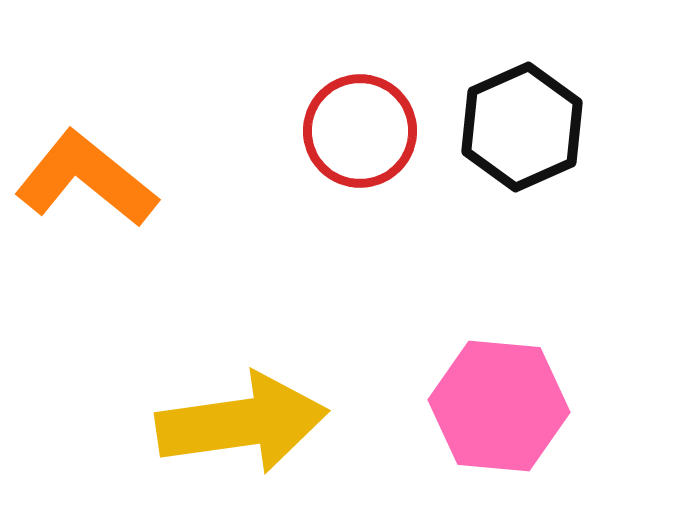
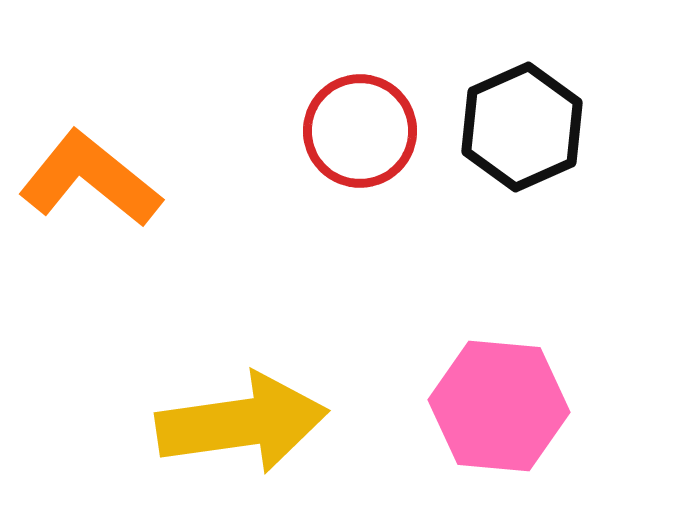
orange L-shape: moved 4 px right
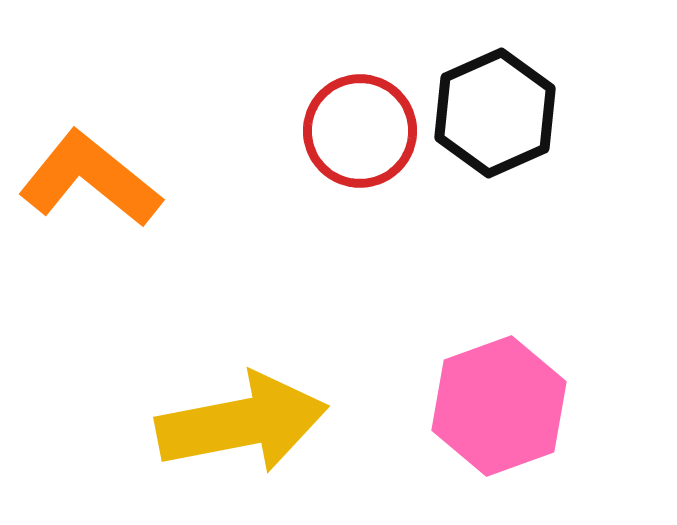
black hexagon: moved 27 px left, 14 px up
pink hexagon: rotated 25 degrees counterclockwise
yellow arrow: rotated 3 degrees counterclockwise
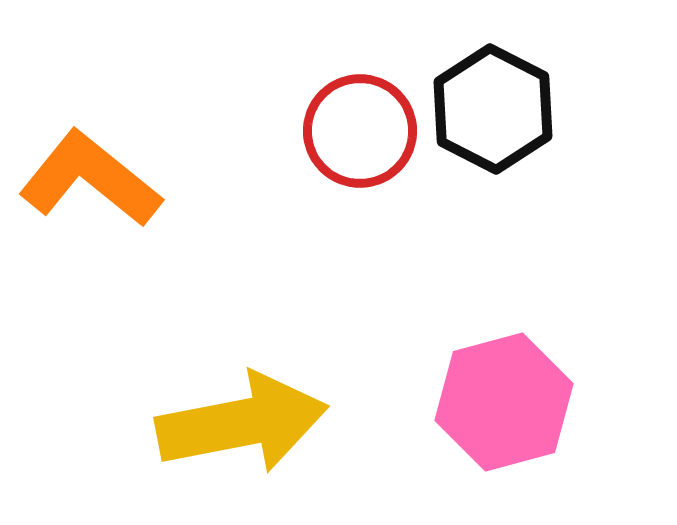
black hexagon: moved 2 px left, 4 px up; rotated 9 degrees counterclockwise
pink hexagon: moved 5 px right, 4 px up; rotated 5 degrees clockwise
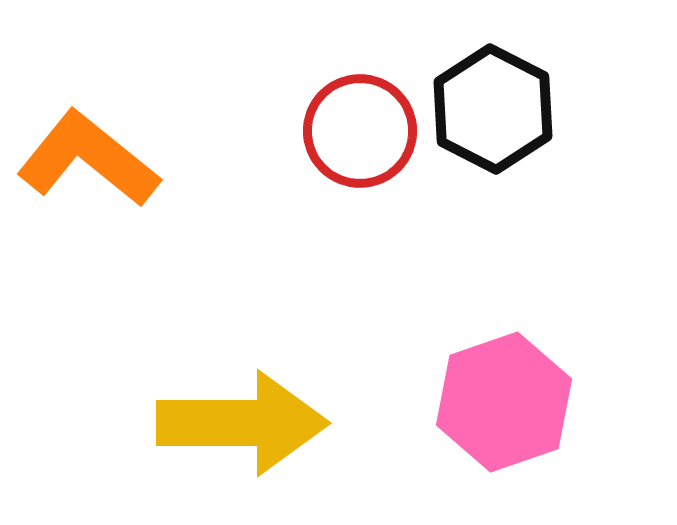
orange L-shape: moved 2 px left, 20 px up
pink hexagon: rotated 4 degrees counterclockwise
yellow arrow: rotated 11 degrees clockwise
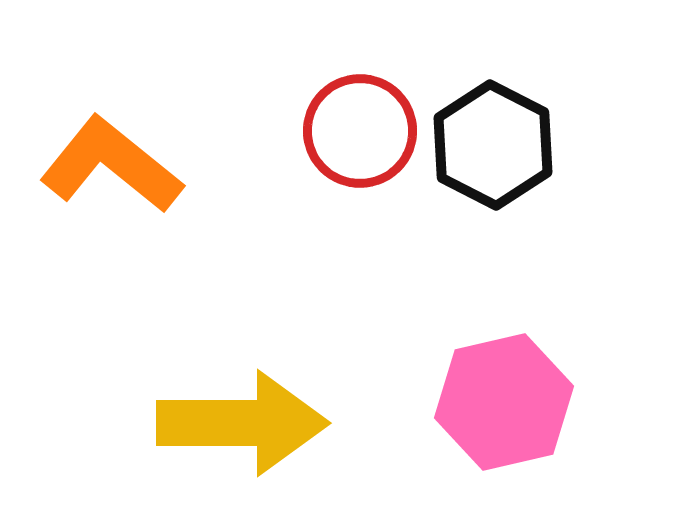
black hexagon: moved 36 px down
orange L-shape: moved 23 px right, 6 px down
pink hexagon: rotated 6 degrees clockwise
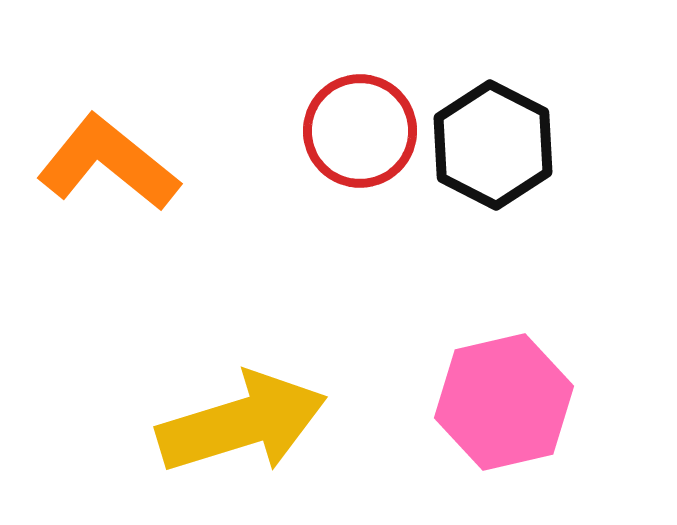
orange L-shape: moved 3 px left, 2 px up
yellow arrow: rotated 17 degrees counterclockwise
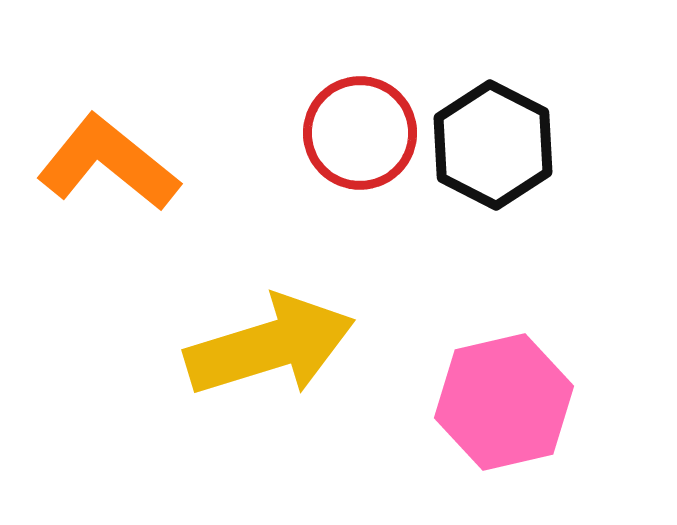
red circle: moved 2 px down
yellow arrow: moved 28 px right, 77 px up
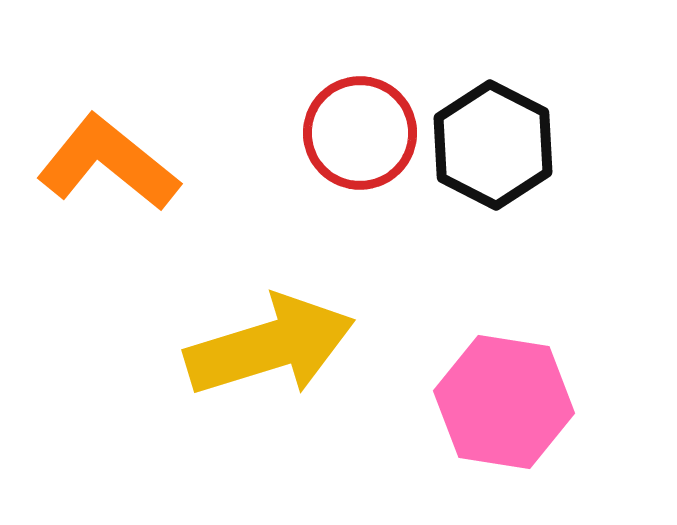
pink hexagon: rotated 22 degrees clockwise
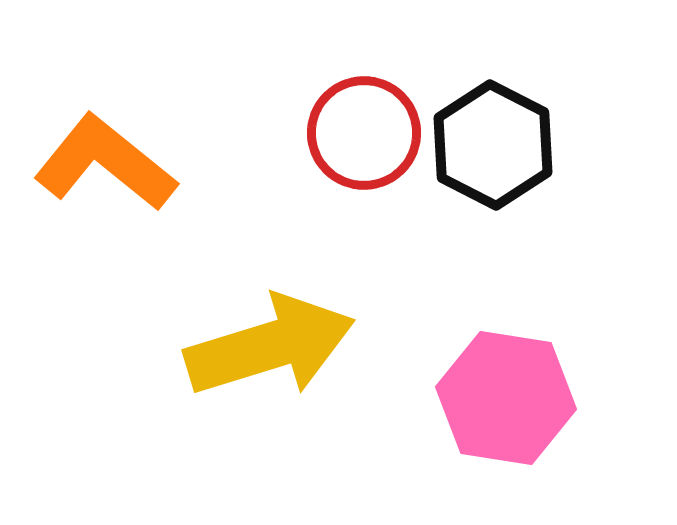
red circle: moved 4 px right
orange L-shape: moved 3 px left
pink hexagon: moved 2 px right, 4 px up
